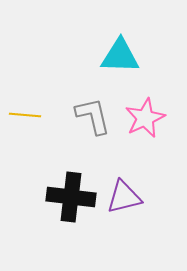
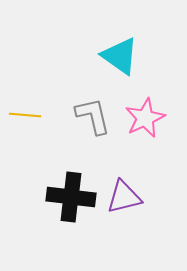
cyan triangle: rotated 33 degrees clockwise
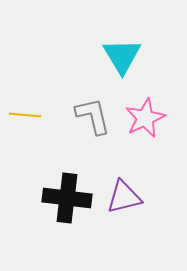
cyan triangle: moved 2 px right; rotated 24 degrees clockwise
black cross: moved 4 px left, 1 px down
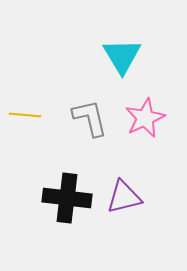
gray L-shape: moved 3 px left, 2 px down
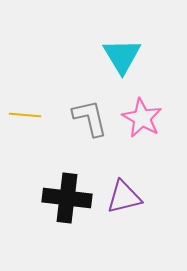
pink star: moved 3 px left; rotated 18 degrees counterclockwise
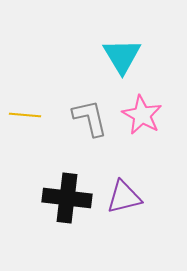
pink star: moved 3 px up
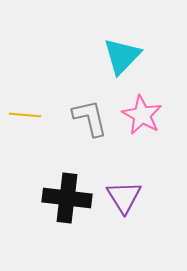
cyan triangle: rotated 15 degrees clockwise
purple triangle: rotated 48 degrees counterclockwise
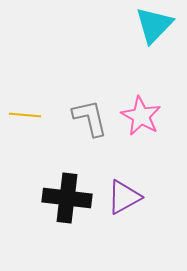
cyan triangle: moved 32 px right, 31 px up
pink star: moved 1 px left, 1 px down
purple triangle: rotated 33 degrees clockwise
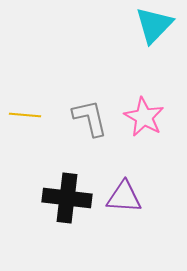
pink star: moved 3 px right, 1 px down
purple triangle: rotated 33 degrees clockwise
